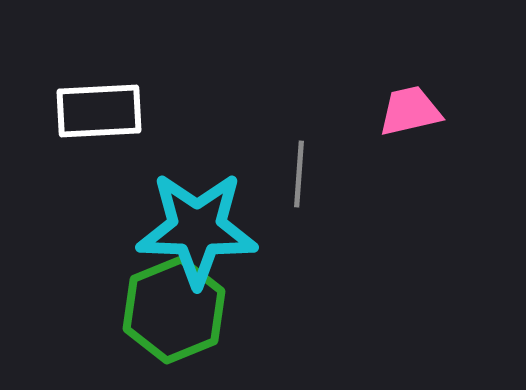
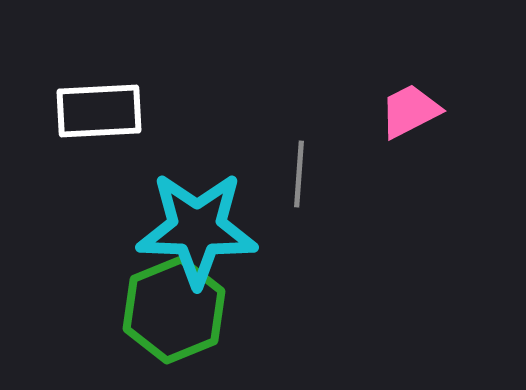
pink trapezoid: rotated 14 degrees counterclockwise
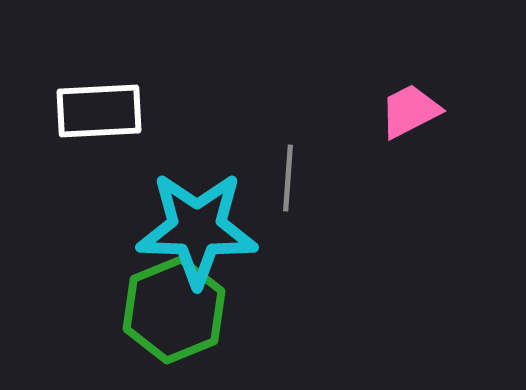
gray line: moved 11 px left, 4 px down
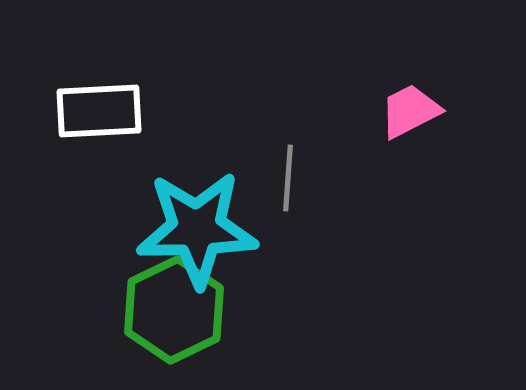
cyan star: rotated 3 degrees counterclockwise
green hexagon: rotated 4 degrees counterclockwise
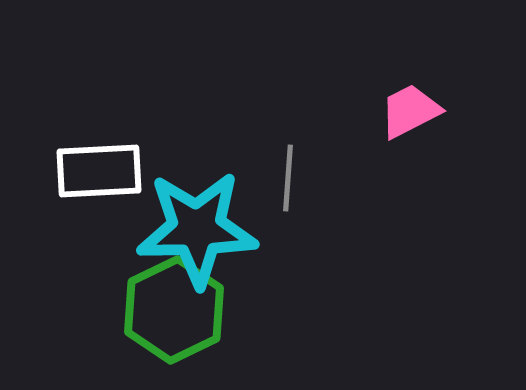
white rectangle: moved 60 px down
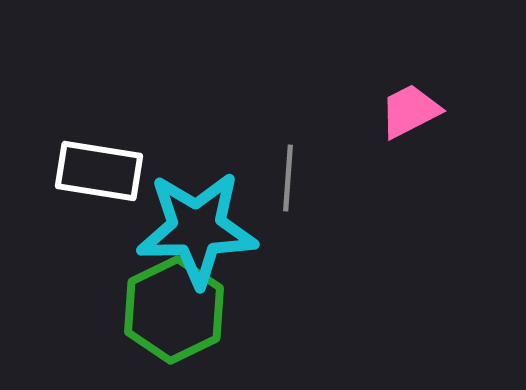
white rectangle: rotated 12 degrees clockwise
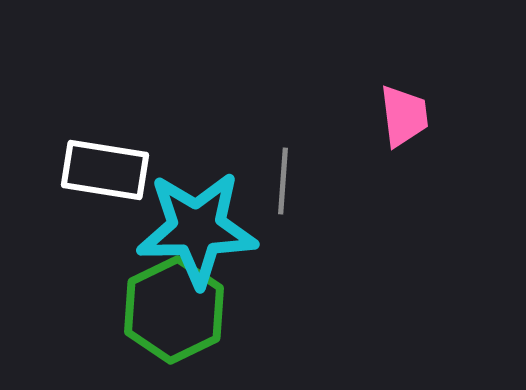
pink trapezoid: moved 6 px left, 5 px down; rotated 110 degrees clockwise
white rectangle: moved 6 px right, 1 px up
gray line: moved 5 px left, 3 px down
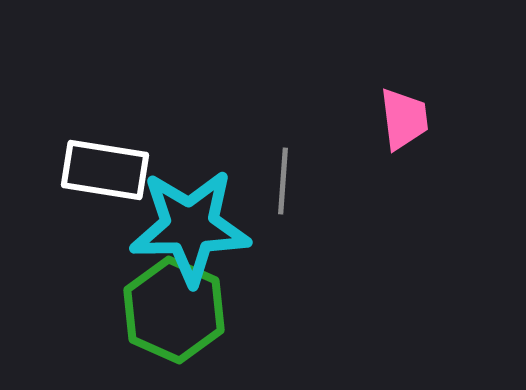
pink trapezoid: moved 3 px down
cyan star: moved 7 px left, 2 px up
green hexagon: rotated 10 degrees counterclockwise
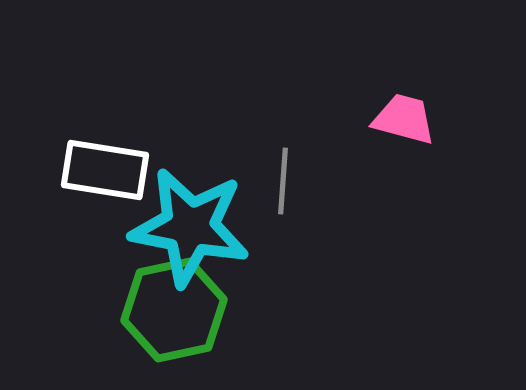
pink trapezoid: rotated 68 degrees counterclockwise
cyan star: rotated 12 degrees clockwise
green hexagon: rotated 24 degrees clockwise
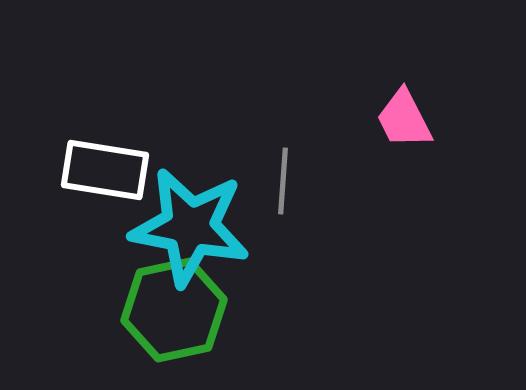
pink trapezoid: rotated 132 degrees counterclockwise
